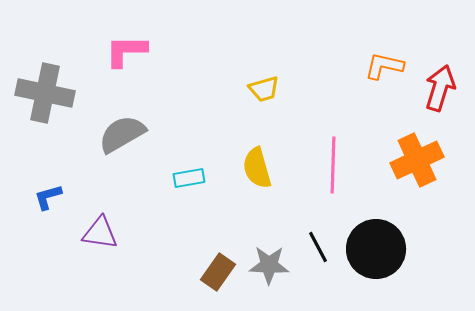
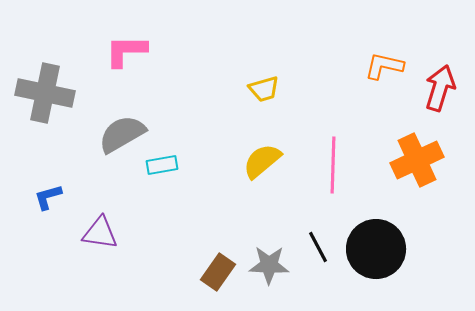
yellow semicircle: moved 5 px right, 7 px up; rotated 66 degrees clockwise
cyan rectangle: moved 27 px left, 13 px up
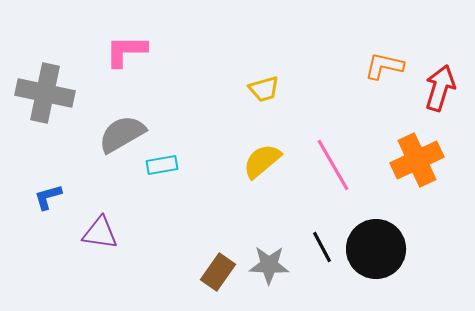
pink line: rotated 32 degrees counterclockwise
black line: moved 4 px right
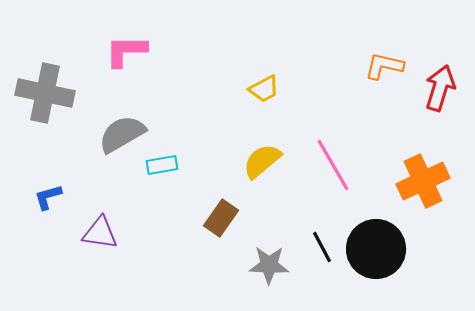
yellow trapezoid: rotated 12 degrees counterclockwise
orange cross: moved 6 px right, 21 px down
brown rectangle: moved 3 px right, 54 px up
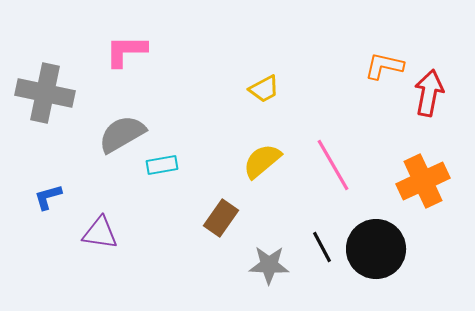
red arrow: moved 11 px left, 5 px down; rotated 6 degrees counterclockwise
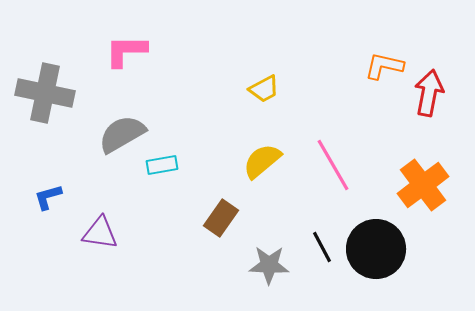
orange cross: moved 4 px down; rotated 12 degrees counterclockwise
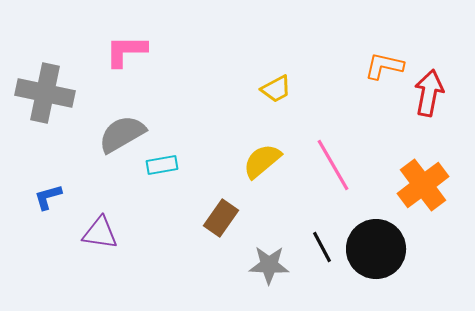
yellow trapezoid: moved 12 px right
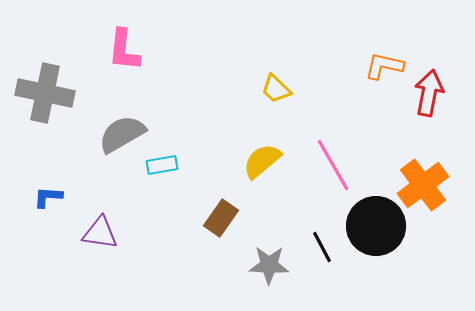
pink L-shape: moved 2 px left, 1 px up; rotated 84 degrees counterclockwise
yellow trapezoid: rotated 72 degrees clockwise
blue L-shape: rotated 20 degrees clockwise
black circle: moved 23 px up
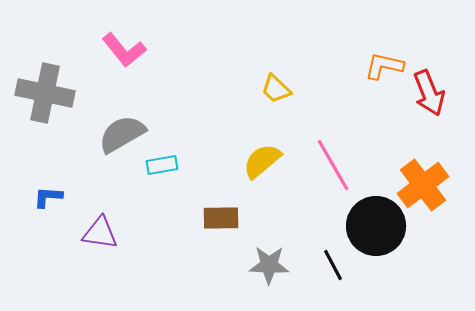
pink L-shape: rotated 45 degrees counterclockwise
red arrow: rotated 147 degrees clockwise
brown rectangle: rotated 54 degrees clockwise
black line: moved 11 px right, 18 px down
